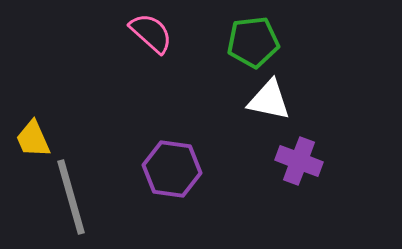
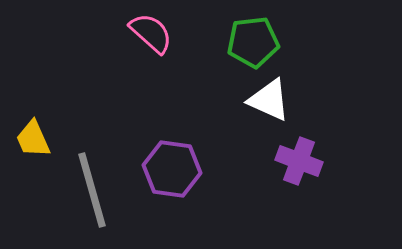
white triangle: rotated 12 degrees clockwise
gray line: moved 21 px right, 7 px up
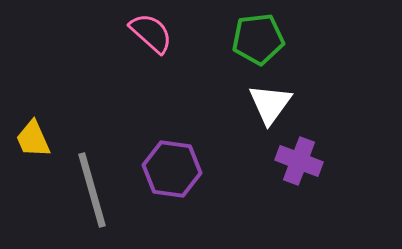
green pentagon: moved 5 px right, 3 px up
white triangle: moved 1 px right, 4 px down; rotated 42 degrees clockwise
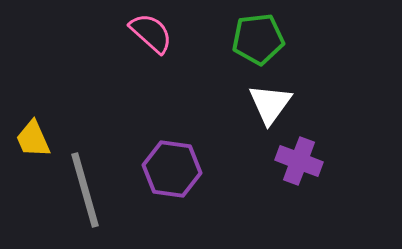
gray line: moved 7 px left
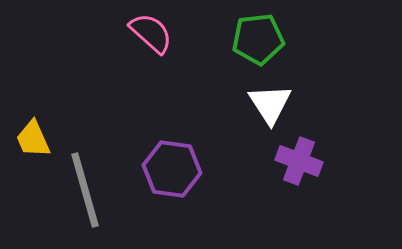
white triangle: rotated 9 degrees counterclockwise
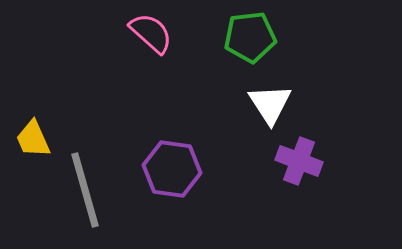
green pentagon: moved 8 px left, 2 px up
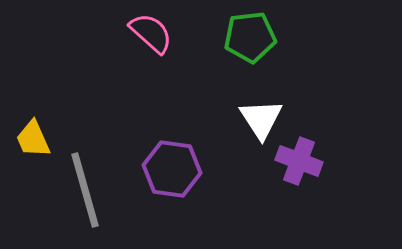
white triangle: moved 9 px left, 15 px down
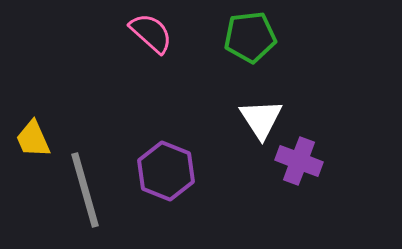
purple hexagon: moved 6 px left, 2 px down; rotated 14 degrees clockwise
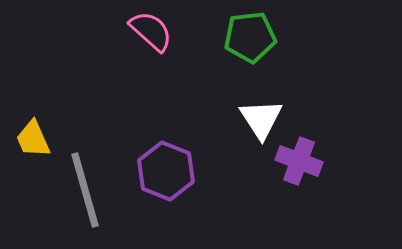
pink semicircle: moved 2 px up
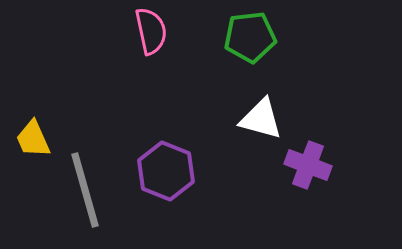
pink semicircle: rotated 36 degrees clockwise
white triangle: rotated 42 degrees counterclockwise
purple cross: moved 9 px right, 4 px down
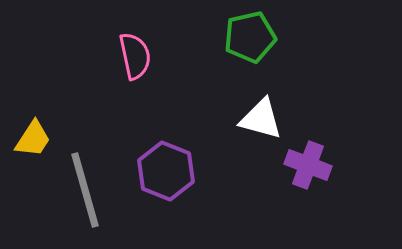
pink semicircle: moved 16 px left, 25 px down
green pentagon: rotated 6 degrees counterclockwise
yellow trapezoid: rotated 123 degrees counterclockwise
